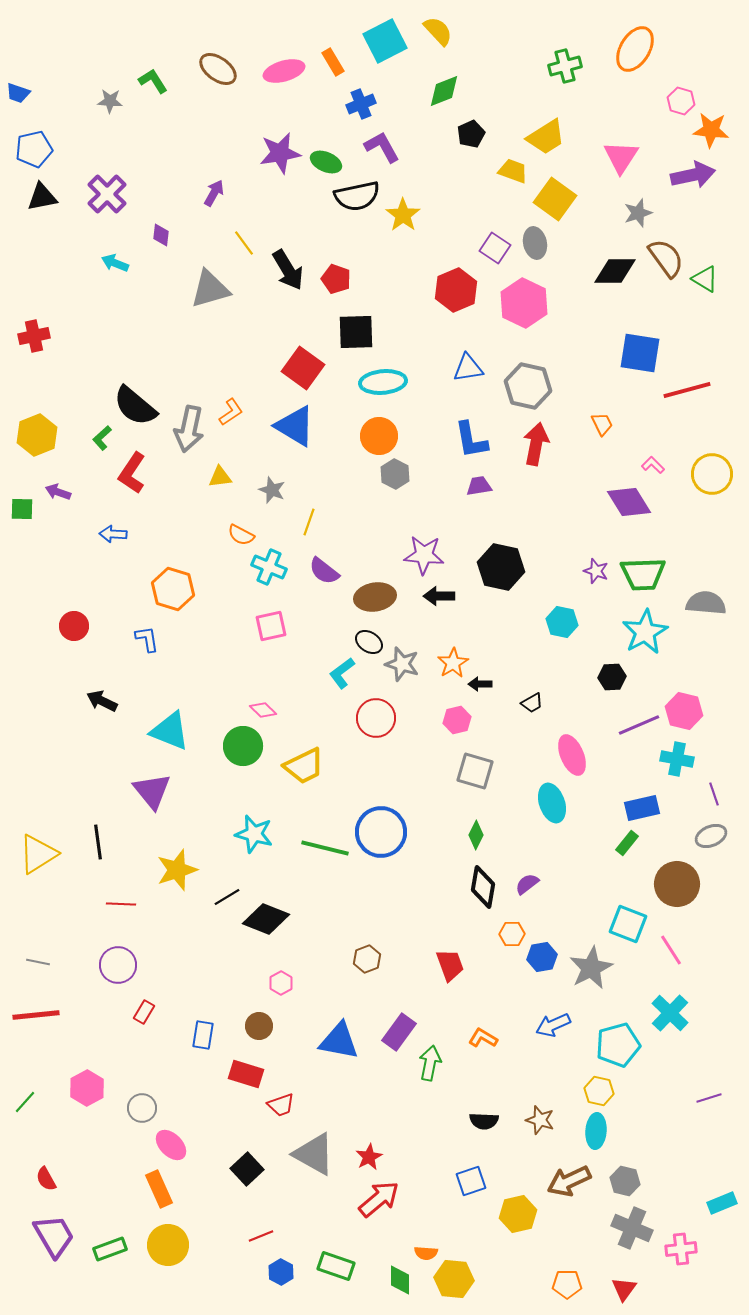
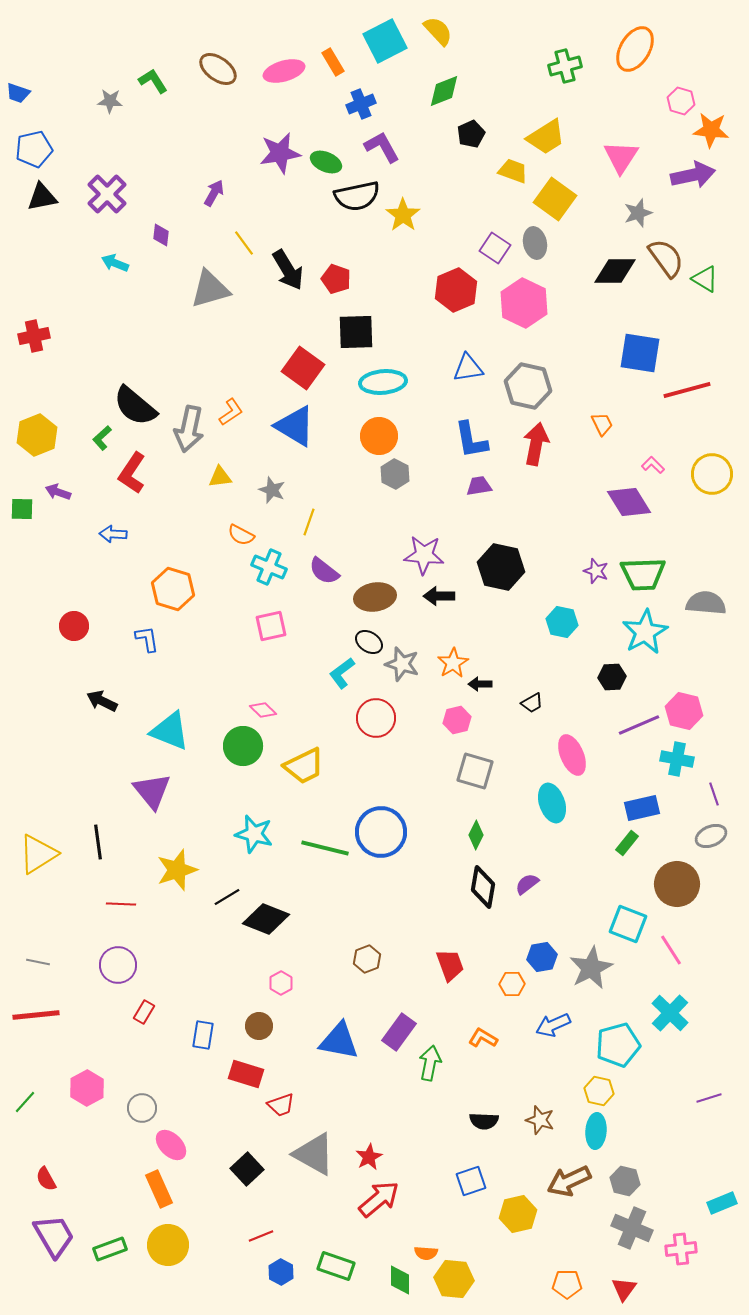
orange hexagon at (512, 934): moved 50 px down
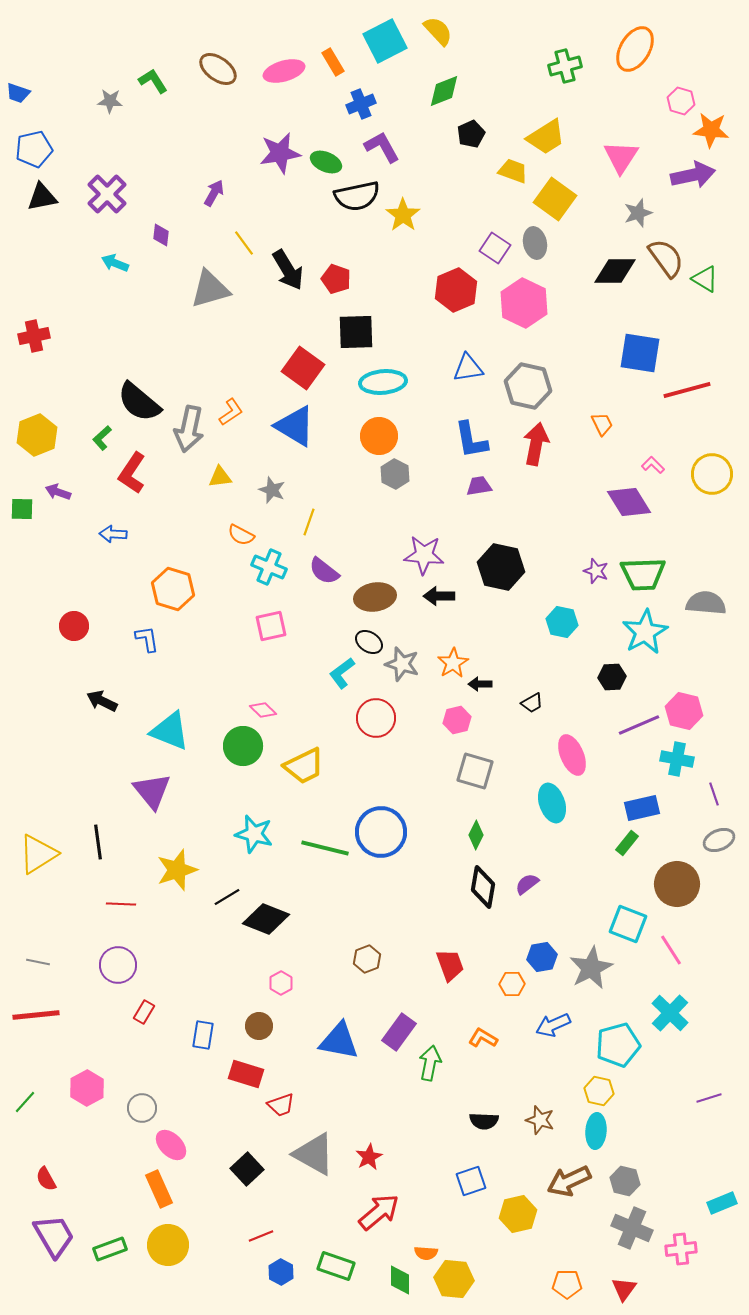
black semicircle at (135, 406): moved 4 px right, 4 px up
gray ellipse at (711, 836): moved 8 px right, 4 px down
red arrow at (379, 1199): moved 13 px down
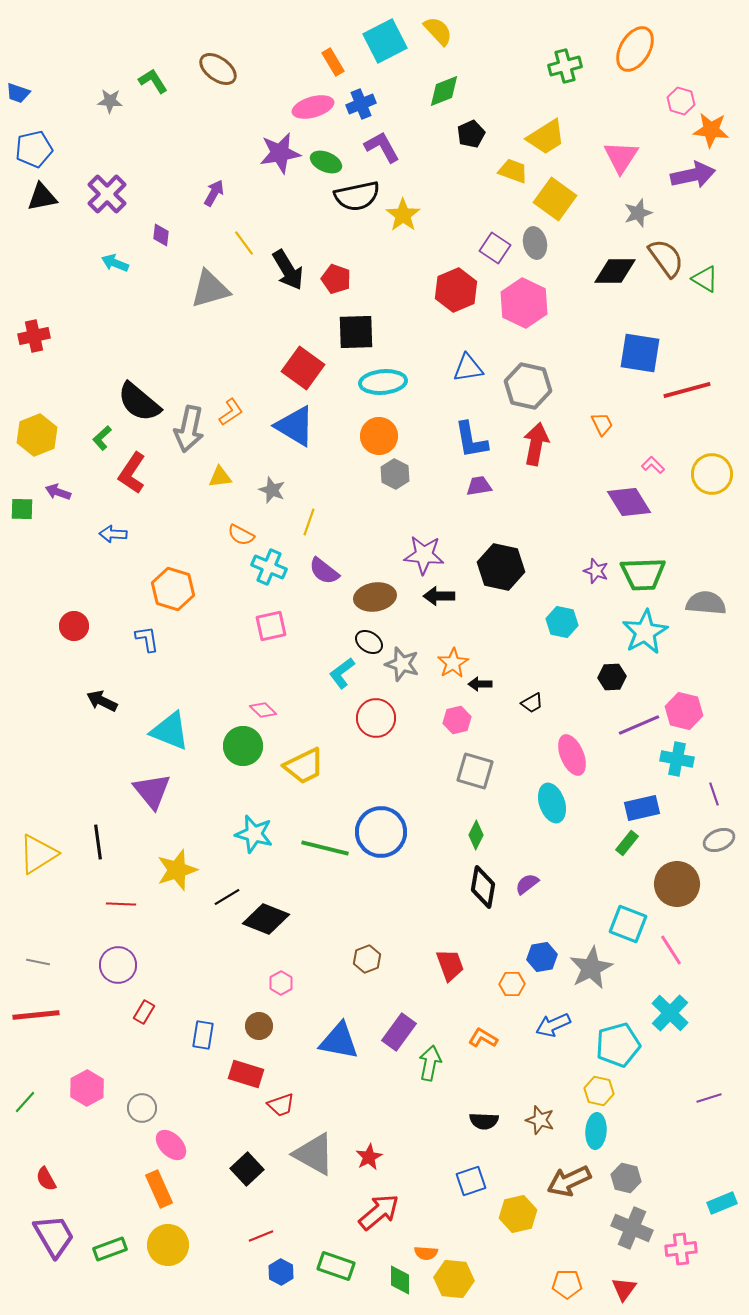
pink ellipse at (284, 71): moved 29 px right, 36 px down
gray hexagon at (625, 1181): moved 1 px right, 3 px up
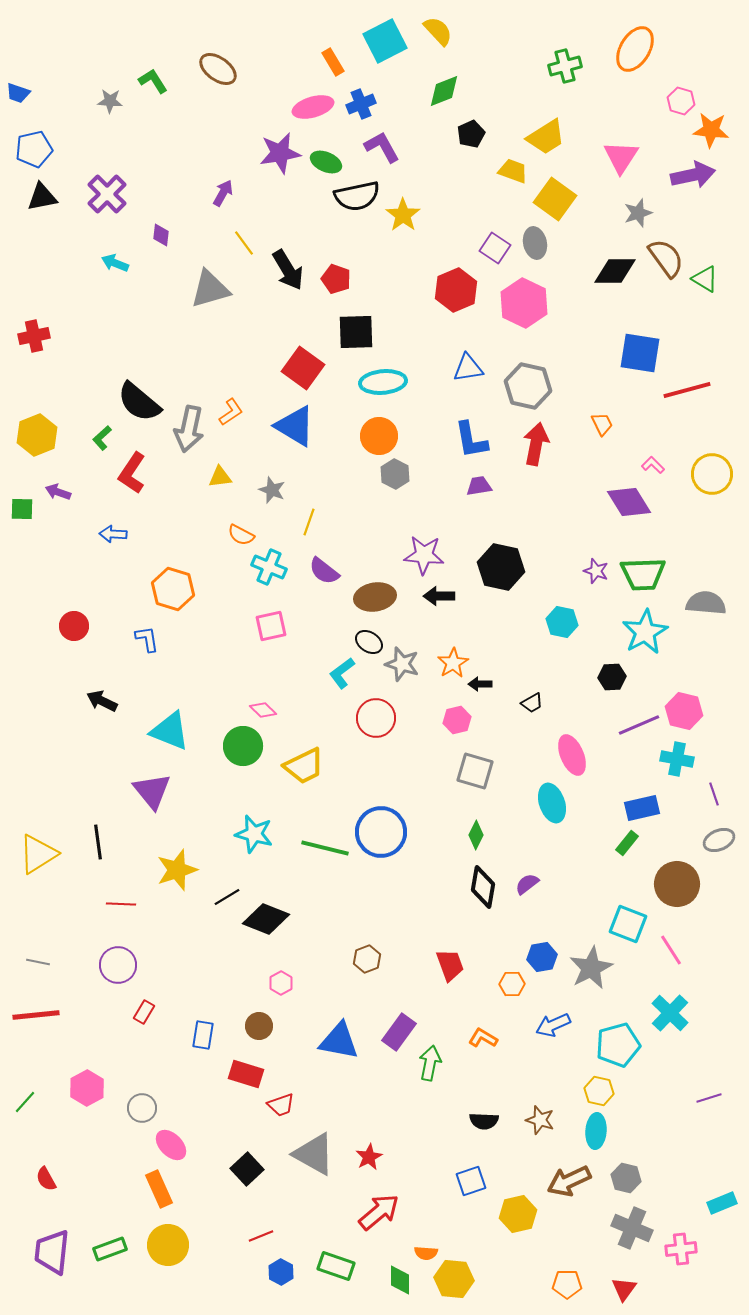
purple arrow at (214, 193): moved 9 px right
purple trapezoid at (54, 1236): moved 2 px left, 16 px down; rotated 144 degrees counterclockwise
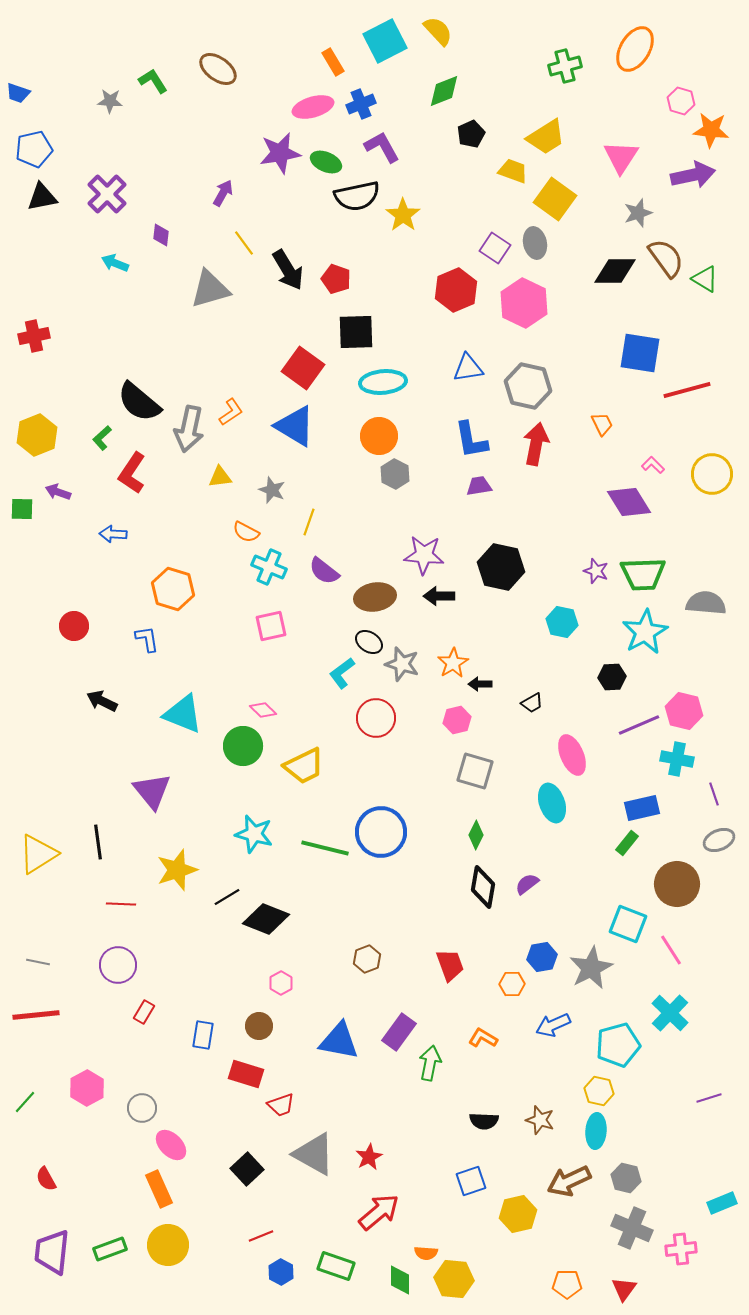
orange semicircle at (241, 535): moved 5 px right, 3 px up
cyan triangle at (170, 731): moved 13 px right, 17 px up
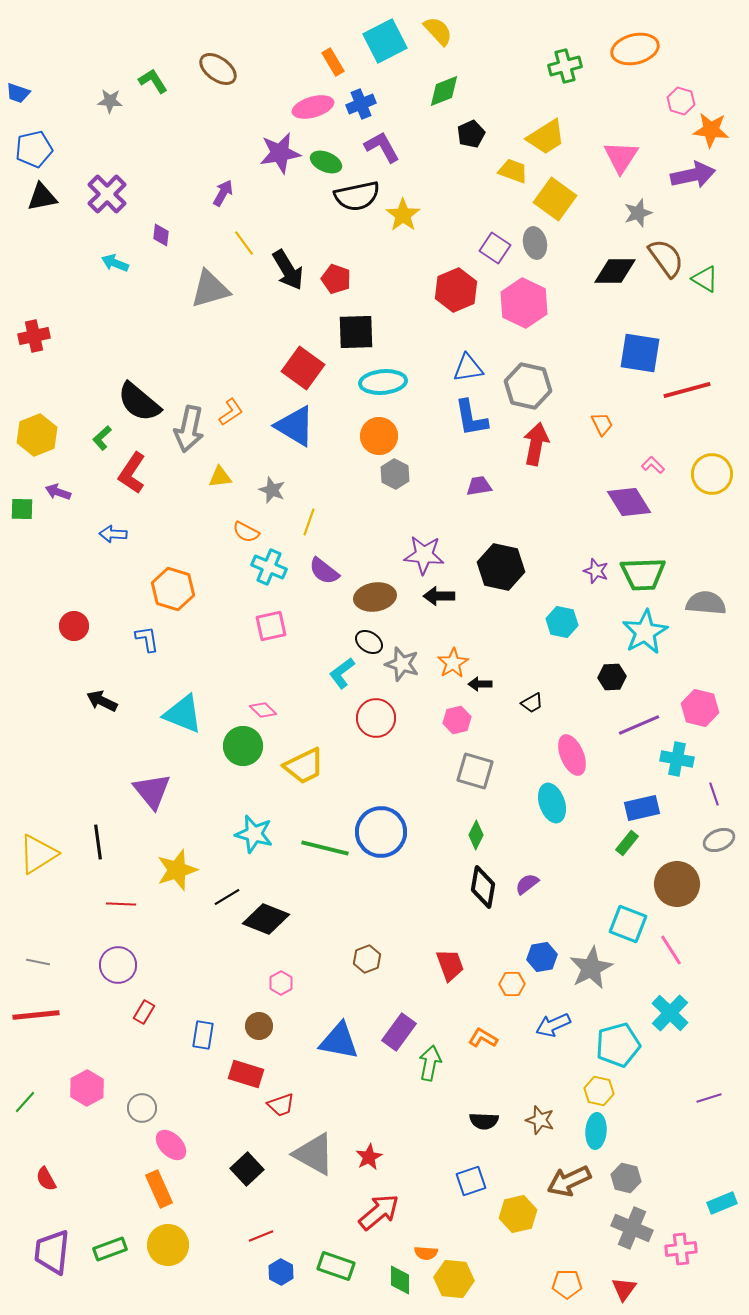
orange ellipse at (635, 49): rotated 45 degrees clockwise
blue L-shape at (471, 440): moved 22 px up
pink hexagon at (684, 711): moved 16 px right, 3 px up
